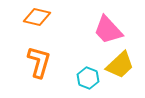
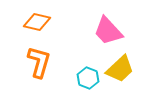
orange diamond: moved 5 px down
pink trapezoid: moved 1 px down
yellow trapezoid: moved 4 px down
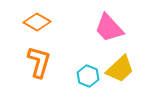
orange diamond: rotated 16 degrees clockwise
pink trapezoid: moved 1 px right, 3 px up
cyan hexagon: moved 2 px up
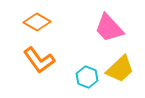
orange L-shape: moved 2 px up; rotated 128 degrees clockwise
cyan hexagon: moved 1 px left, 1 px down
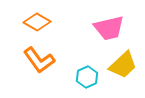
pink trapezoid: rotated 60 degrees counterclockwise
yellow trapezoid: moved 3 px right, 4 px up
cyan hexagon: rotated 15 degrees clockwise
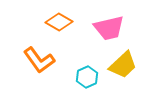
orange diamond: moved 22 px right
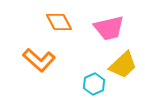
orange diamond: rotated 32 degrees clockwise
orange L-shape: rotated 12 degrees counterclockwise
cyan hexagon: moved 7 px right, 7 px down
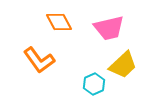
orange L-shape: rotated 12 degrees clockwise
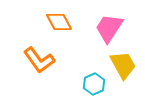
pink trapezoid: rotated 136 degrees clockwise
yellow trapezoid: rotated 76 degrees counterclockwise
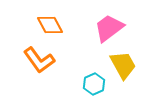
orange diamond: moved 9 px left, 3 px down
pink trapezoid: rotated 20 degrees clockwise
